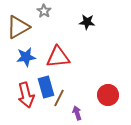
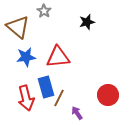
black star: rotated 21 degrees counterclockwise
brown triangle: rotated 50 degrees counterclockwise
red arrow: moved 3 px down
purple arrow: rotated 16 degrees counterclockwise
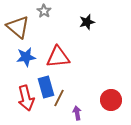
red circle: moved 3 px right, 5 px down
purple arrow: rotated 24 degrees clockwise
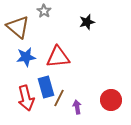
purple arrow: moved 6 px up
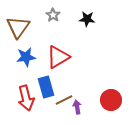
gray star: moved 9 px right, 4 px down
black star: moved 3 px up; rotated 21 degrees clockwise
brown triangle: rotated 25 degrees clockwise
red triangle: rotated 25 degrees counterclockwise
brown line: moved 5 px right, 2 px down; rotated 36 degrees clockwise
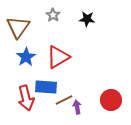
blue star: rotated 24 degrees counterclockwise
blue rectangle: rotated 70 degrees counterclockwise
